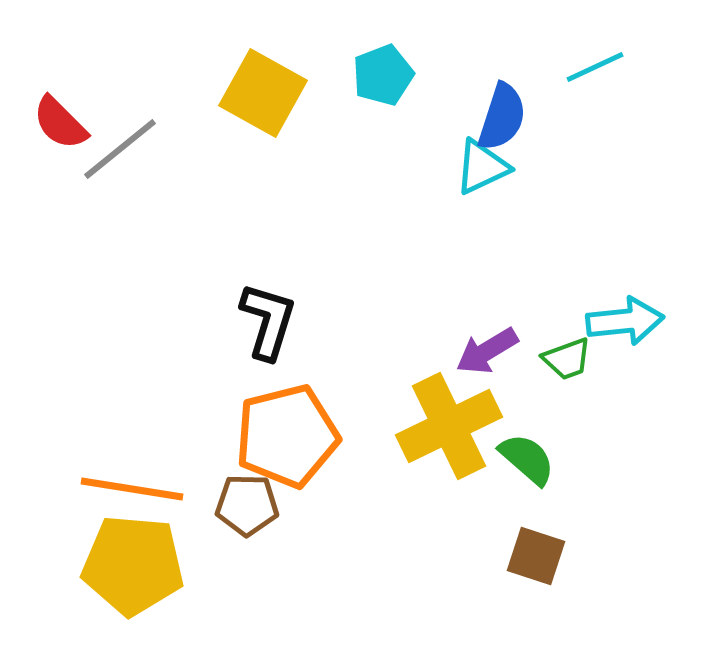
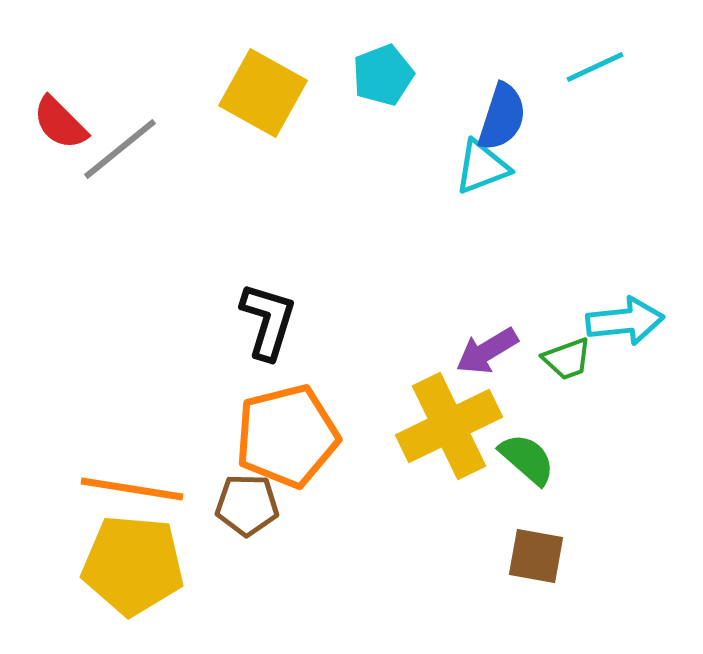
cyan triangle: rotated 4 degrees clockwise
brown square: rotated 8 degrees counterclockwise
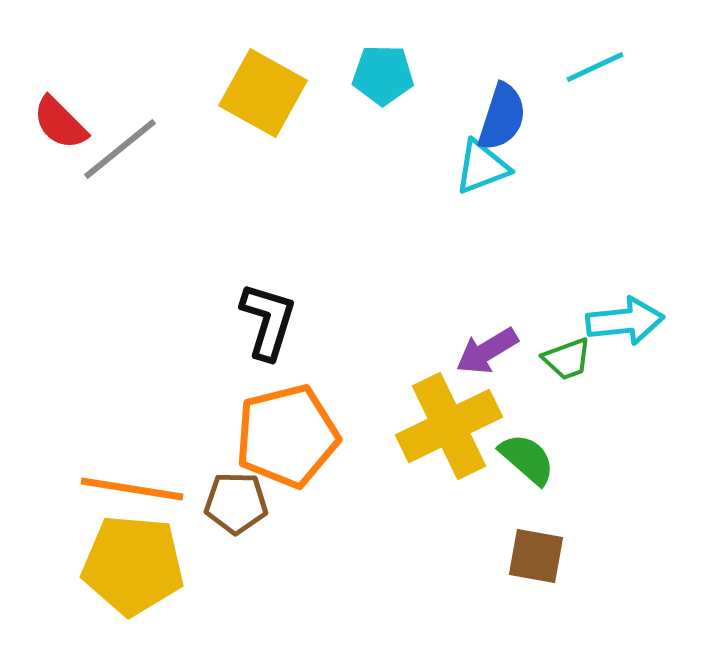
cyan pentagon: rotated 22 degrees clockwise
brown pentagon: moved 11 px left, 2 px up
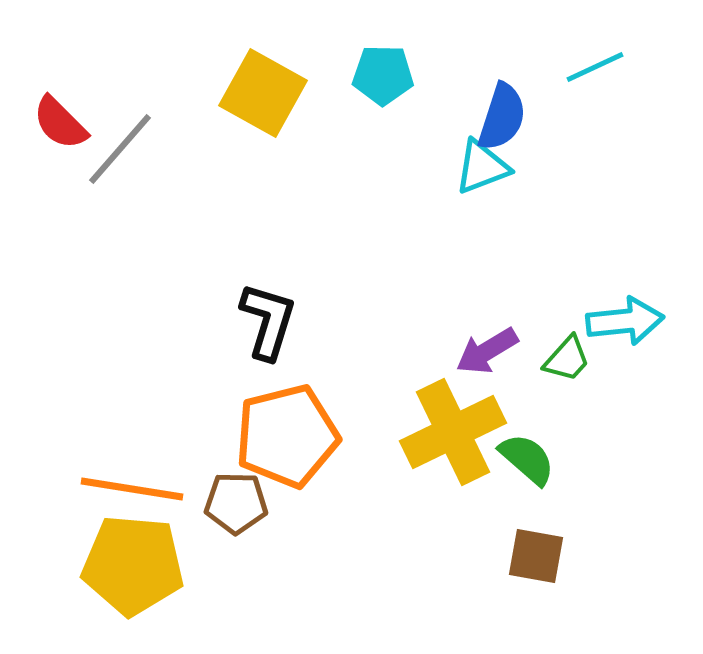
gray line: rotated 10 degrees counterclockwise
green trapezoid: rotated 28 degrees counterclockwise
yellow cross: moved 4 px right, 6 px down
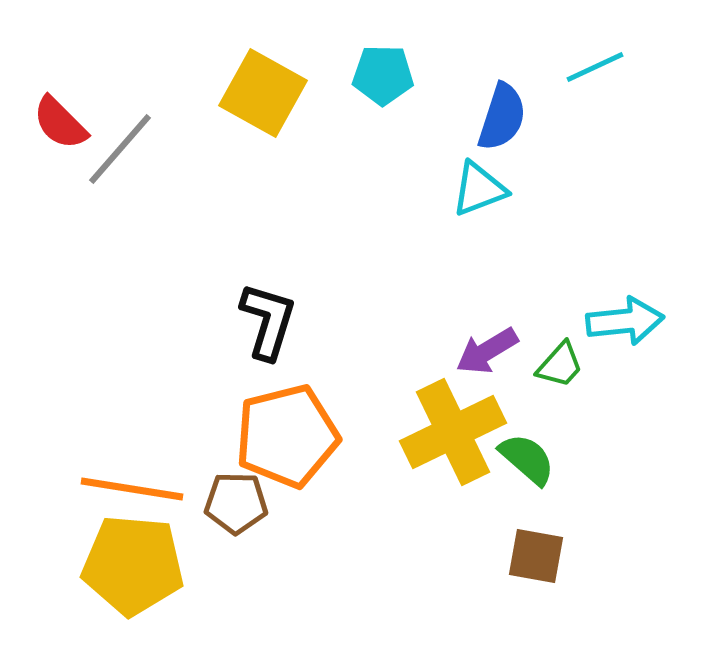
cyan triangle: moved 3 px left, 22 px down
green trapezoid: moved 7 px left, 6 px down
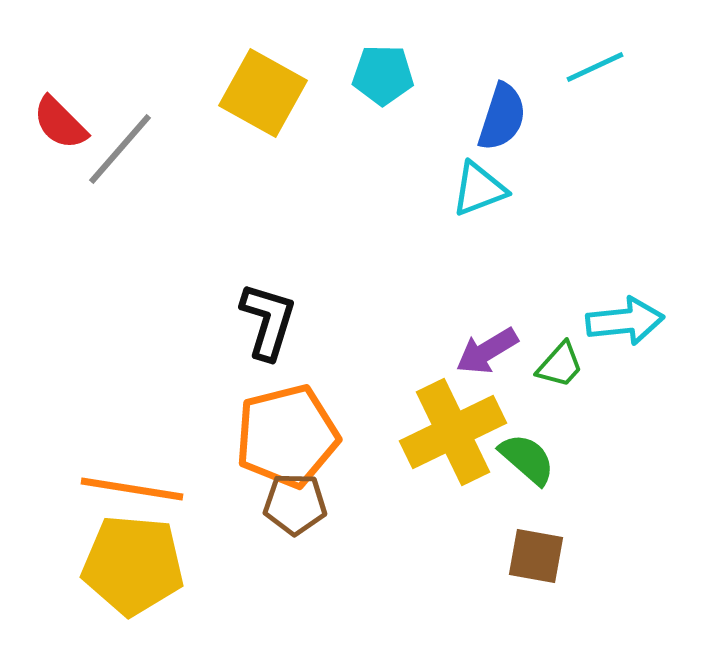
brown pentagon: moved 59 px right, 1 px down
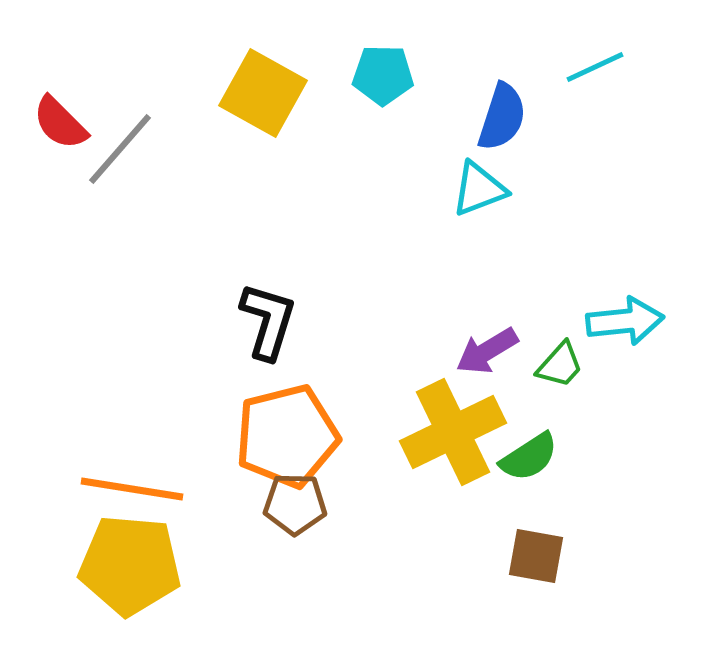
green semicircle: moved 2 px right, 2 px up; rotated 106 degrees clockwise
yellow pentagon: moved 3 px left
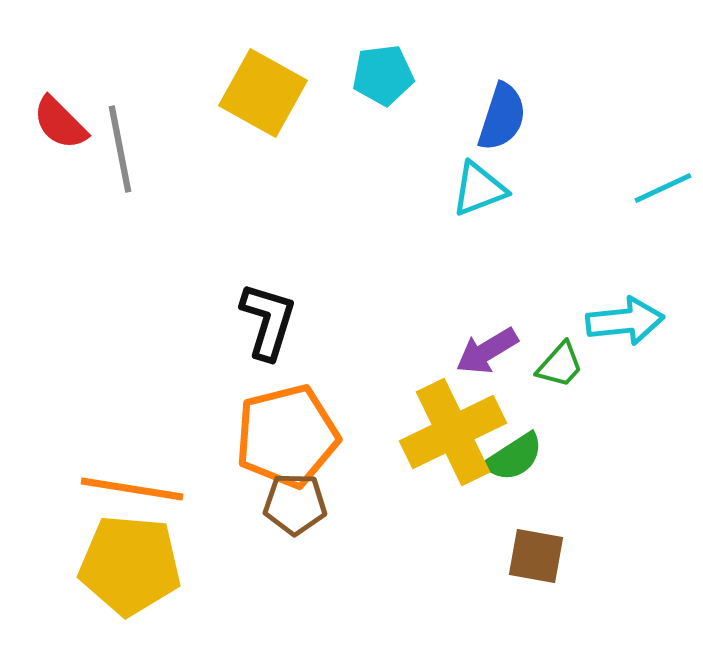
cyan line: moved 68 px right, 121 px down
cyan pentagon: rotated 8 degrees counterclockwise
gray line: rotated 52 degrees counterclockwise
green semicircle: moved 15 px left
